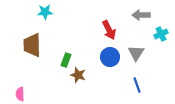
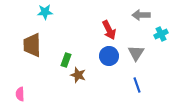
blue circle: moved 1 px left, 1 px up
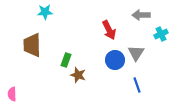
blue circle: moved 6 px right, 4 px down
pink semicircle: moved 8 px left
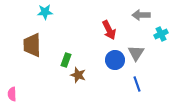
blue line: moved 1 px up
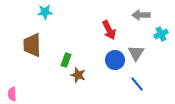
blue line: rotated 21 degrees counterclockwise
